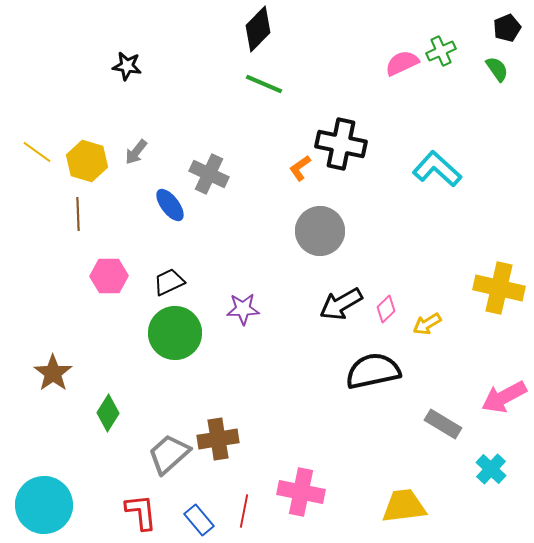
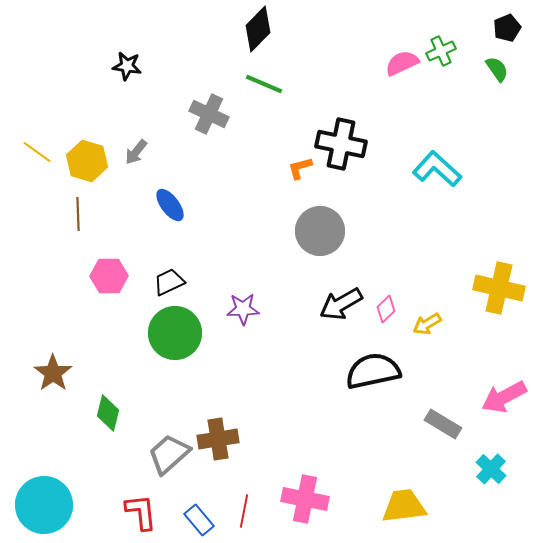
orange L-shape: rotated 20 degrees clockwise
gray cross: moved 60 px up
green diamond: rotated 18 degrees counterclockwise
pink cross: moved 4 px right, 7 px down
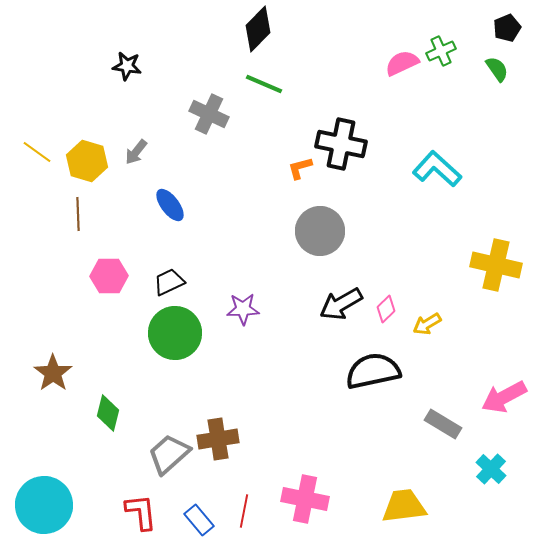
yellow cross: moved 3 px left, 23 px up
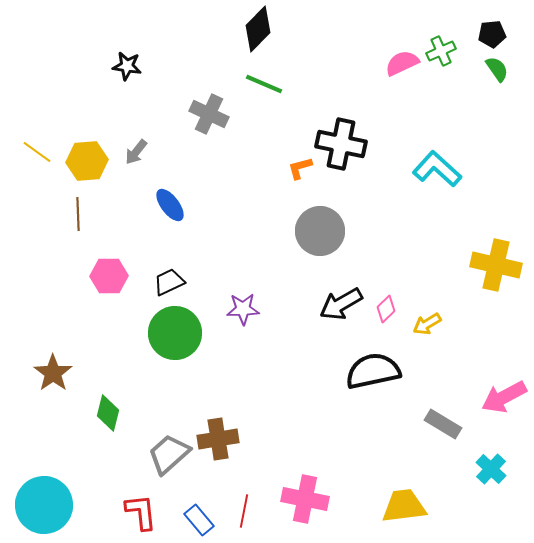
black pentagon: moved 15 px left, 6 px down; rotated 16 degrees clockwise
yellow hexagon: rotated 21 degrees counterclockwise
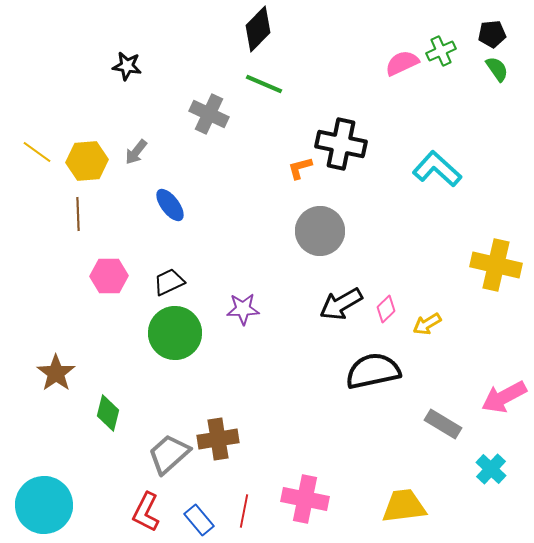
brown star: moved 3 px right
red L-shape: moved 5 px right; rotated 147 degrees counterclockwise
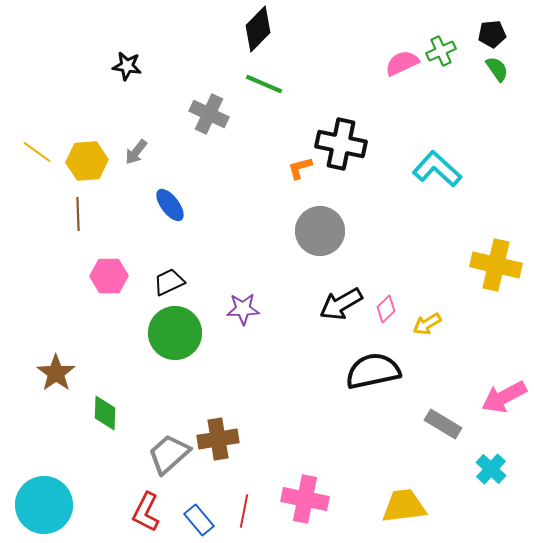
green diamond: moved 3 px left; rotated 12 degrees counterclockwise
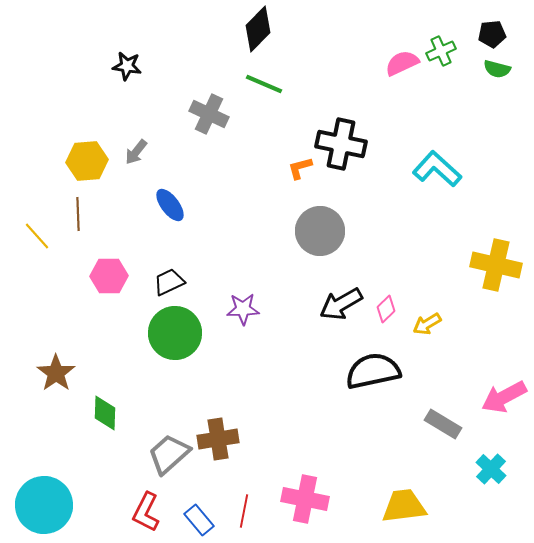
green semicircle: rotated 140 degrees clockwise
yellow line: moved 84 px down; rotated 12 degrees clockwise
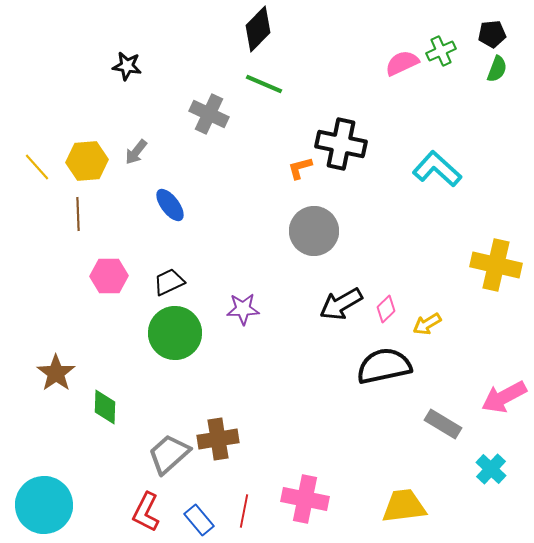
green semicircle: rotated 84 degrees counterclockwise
gray circle: moved 6 px left
yellow line: moved 69 px up
black semicircle: moved 11 px right, 5 px up
green diamond: moved 6 px up
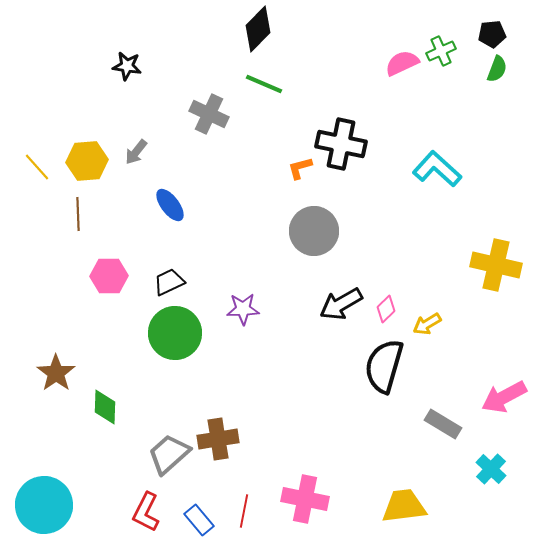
black semicircle: rotated 62 degrees counterclockwise
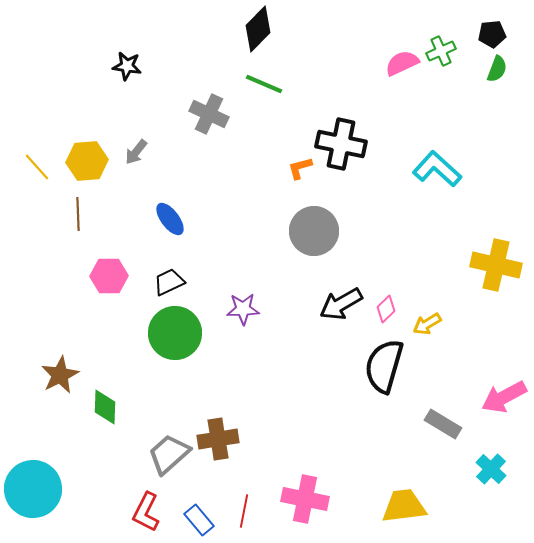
blue ellipse: moved 14 px down
brown star: moved 4 px right, 2 px down; rotated 9 degrees clockwise
cyan circle: moved 11 px left, 16 px up
